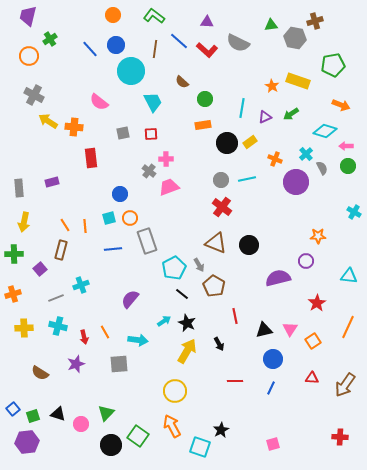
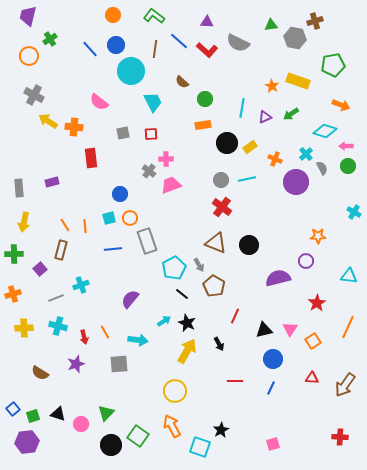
yellow rectangle at (250, 142): moved 5 px down
pink trapezoid at (169, 187): moved 2 px right, 2 px up
red line at (235, 316): rotated 35 degrees clockwise
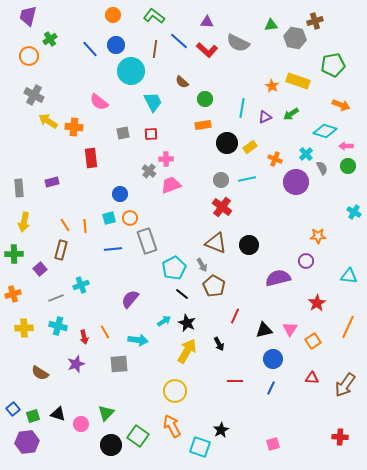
gray arrow at (199, 265): moved 3 px right
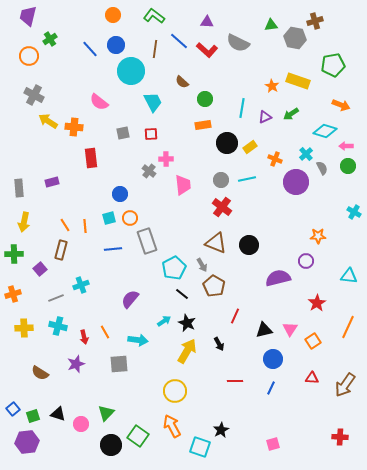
pink trapezoid at (171, 185): moved 12 px right; rotated 105 degrees clockwise
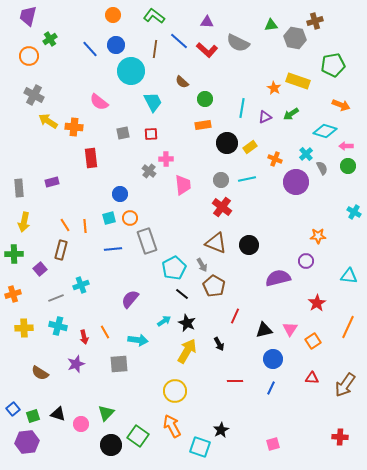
orange star at (272, 86): moved 2 px right, 2 px down
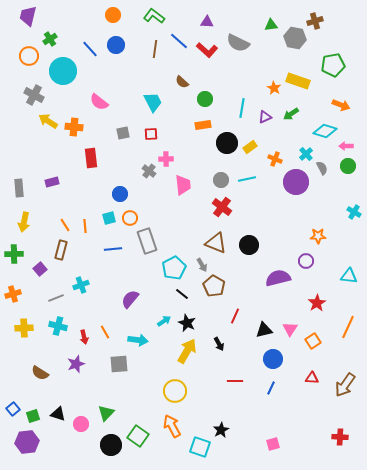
cyan circle at (131, 71): moved 68 px left
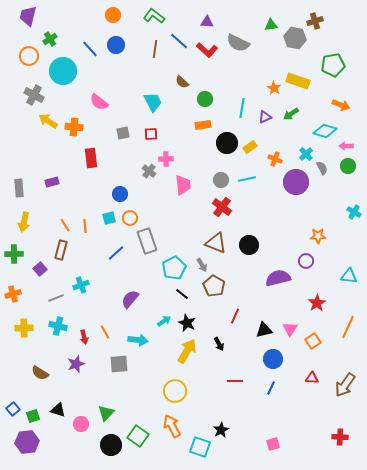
blue line at (113, 249): moved 3 px right, 4 px down; rotated 36 degrees counterclockwise
black triangle at (58, 414): moved 4 px up
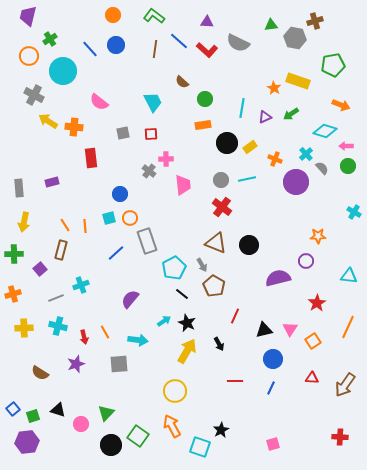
gray semicircle at (322, 168): rotated 16 degrees counterclockwise
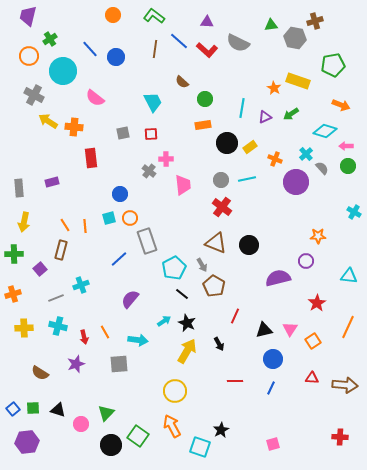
blue circle at (116, 45): moved 12 px down
pink semicircle at (99, 102): moved 4 px left, 4 px up
blue line at (116, 253): moved 3 px right, 6 px down
brown arrow at (345, 385): rotated 120 degrees counterclockwise
green square at (33, 416): moved 8 px up; rotated 16 degrees clockwise
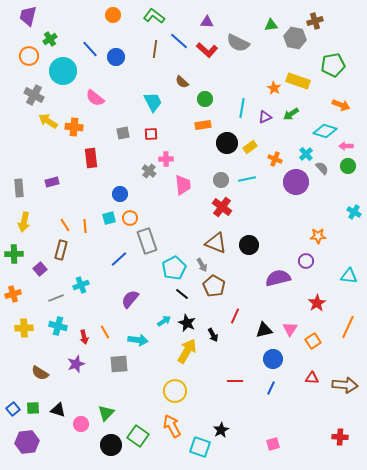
black arrow at (219, 344): moved 6 px left, 9 px up
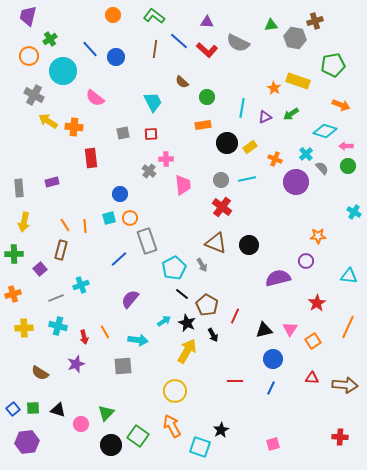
green circle at (205, 99): moved 2 px right, 2 px up
brown pentagon at (214, 286): moved 7 px left, 19 px down
gray square at (119, 364): moved 4 px right, 2 px down
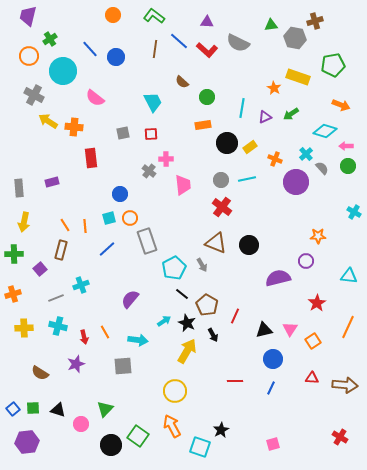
yellow rectangle at (298, 81): moved 4 px up
blue line at (119, 259): moved 12 px left, 10 px up
green triangle at (106, 413): moved 1 px left, 4 px up
red cross at (340, 437): rotated 28 degrees clockwise
